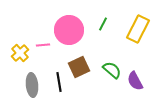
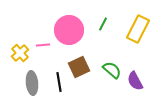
gray ellipse: moved 2 px up
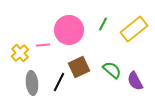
yellow rectangle: moved 4 px left; rotated 24 degrees clockwise
black line: rotated 36 degrees clockwise
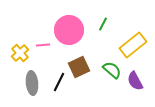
yellow rectangle: moved 1 px left, 16 px down
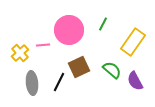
yellow rectangle: moved 3 px up; rotated 16 degrees counterclockwise
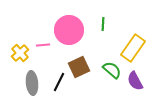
green line: rotated 24 degrees counterclockwise
yellow rectangle: moved 6 px down
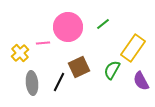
green line: rotated 48 degrees clockwise
pink circle: moved 1 px left, 3 px up
pink line: moved 2 px up
green semicircle: rotated 102 degrees counterclockwise
purple semicircle: moved 6 px right
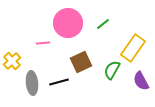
pink circle: moved 4 px up
yellow cross: moved 8 px left, 8 px down
brown square: moved 2 px right, 5 px up
black line: rotated 48 degrees clockwise
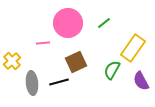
green line: moved 1 px right, 1 px up
brown square: moved 5 px left
